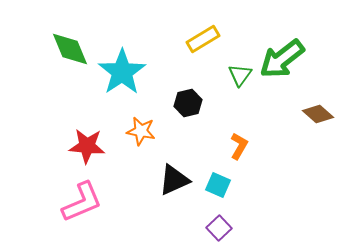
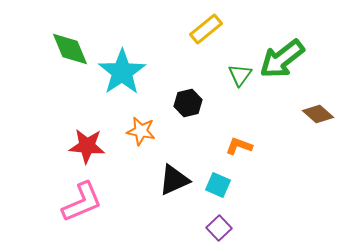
yellow rectangle: moved 3 px right, 10 px up; rotated 8 degrees counterclockwise
orange L-shape: rotated 100 degrees counterclockwise
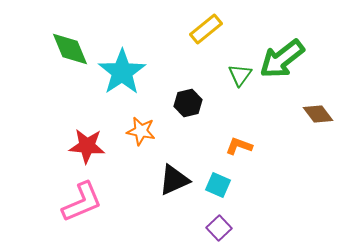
brown diamond: rotated 12 degrees clockwise
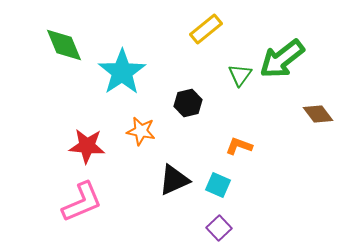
green diamond: moved 6 px left, 4 px up
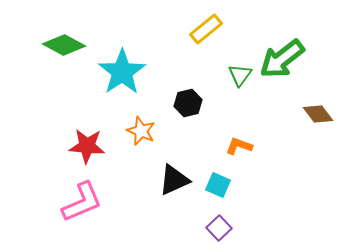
green diamond: rotated 39 degrees counterclockwise
orange star: rotated 12 degrees clockwise
